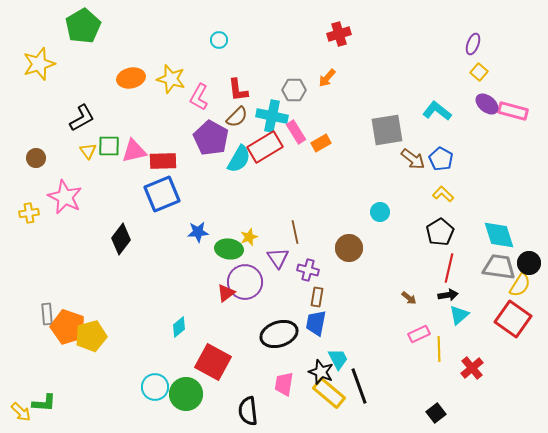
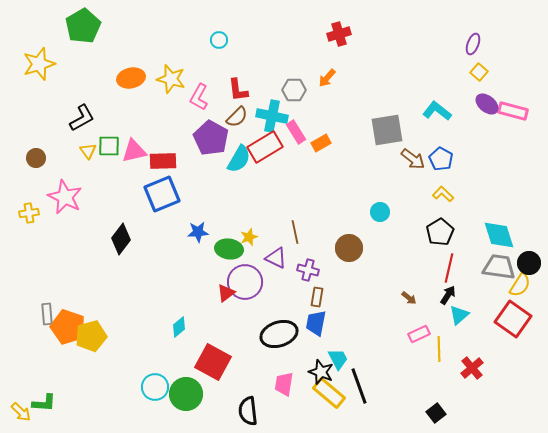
purple triangle at (278, 258): moved 2 px left; rotated 30 degrees counterclockwise
black arrow at (448, 295): rotated 48 degrees counterclockwise
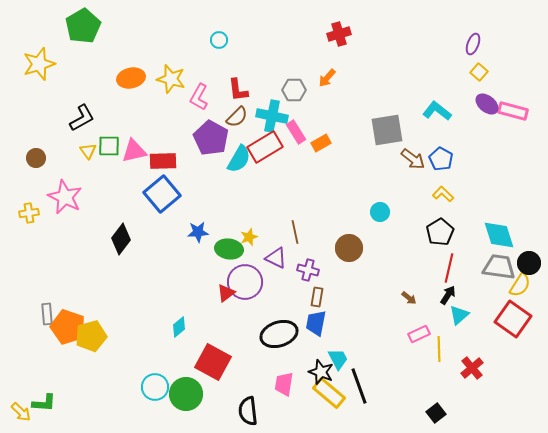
blue square at (162, 194): rotated 18 degrees counterclockwise
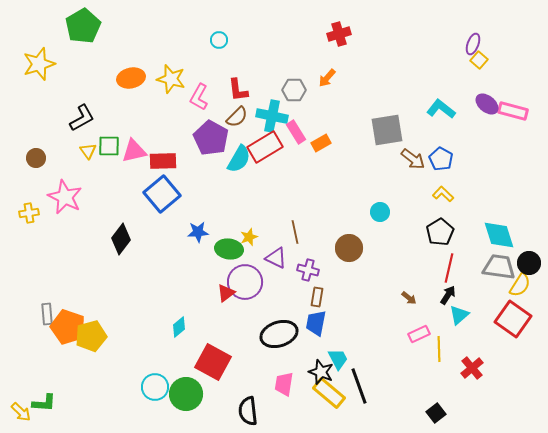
yellow square at (479, 72): moved 12 px up
cyan L-shape at (437, 111): moved 4 px right, 2 px up
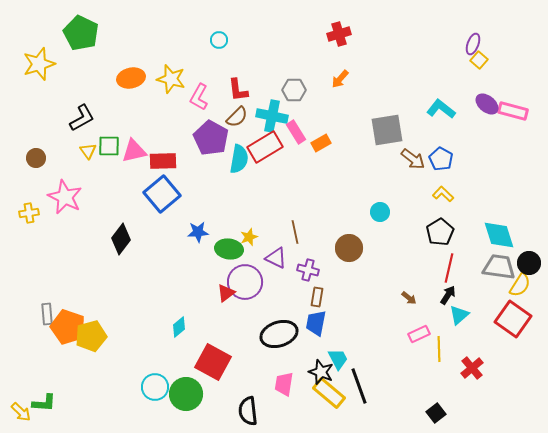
green pentagon at (83, 26): moved 2 px left, 7 px down; rotated 16 degrees counterclockwise
orange arrow at (327, 78): moved 13 px right, 1 px down
cyan semicircle at (239, 159): rotated 20 degrees counterclockwise
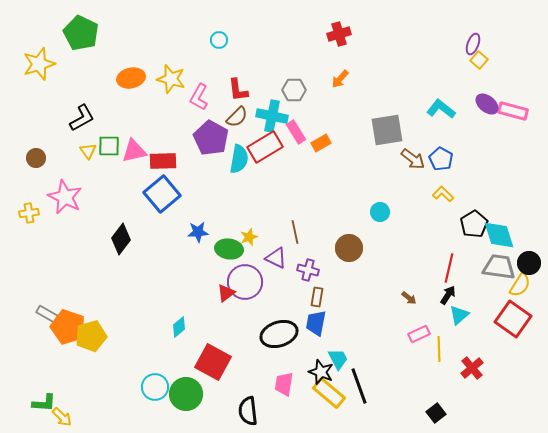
black pentagon at (440, 232): moved 34 px right, 8 px up
gray rectangle at (47, 314): rotated 55 degrees counterclockwise
yellow arrow at (21, 412): moved 41 px right, 5 px down
